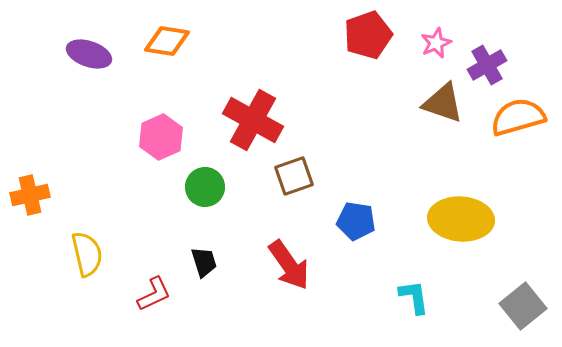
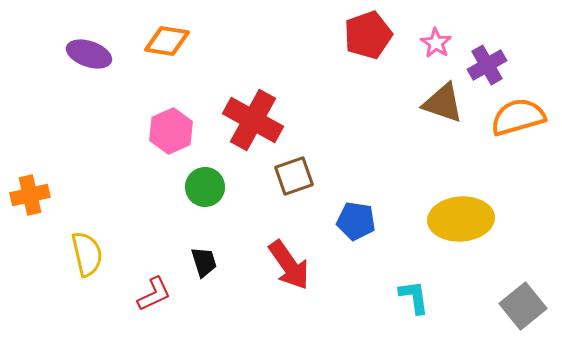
pink star: rotated 16 degrees counterclockwise
pink hexagon: moved 10 px right, 6 px up
yellow ellipse: rotated 8 degrees counterclockwise
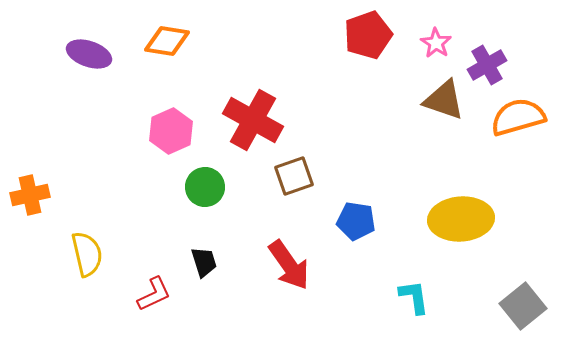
brown triangle: moved 1 px right, 3 px up
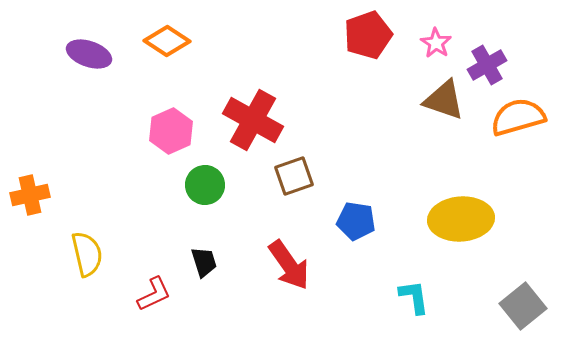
orange diamond: rotated 24 degrees clockwise
green circle: moved 2 px up
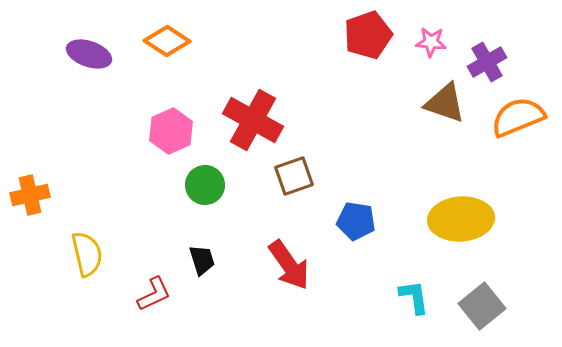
pink star: moved 5 px left, 1 px up; rotated 28 degrees counterclockwise
purple cross: moved 3 px up
brown triangle: moved 1 px right, 3 px down
orange semicircle: rotated 6 degrees counterclockwise
black trapezoid: moved 2 px left, 2 px up
gray square: moved 41 px left
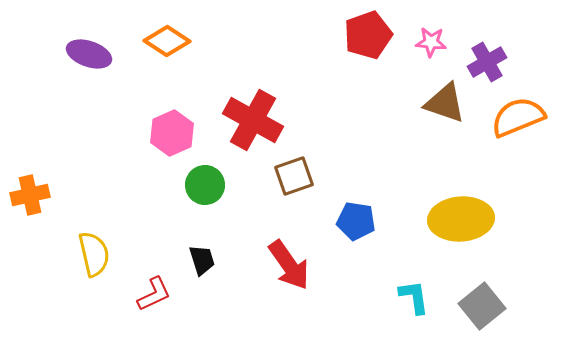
pink hexagon: moved 1 px right, 2 px down
yellow semicircle: moved 7 px right
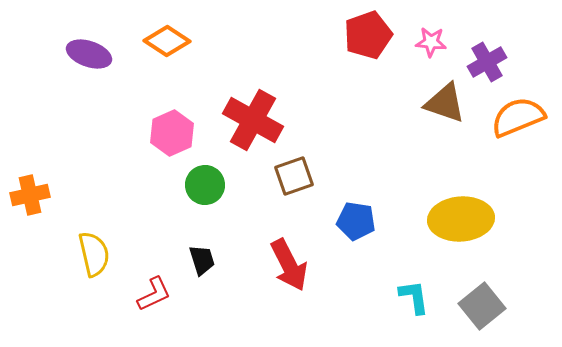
red arrow: rotated 8 degrees clockwise
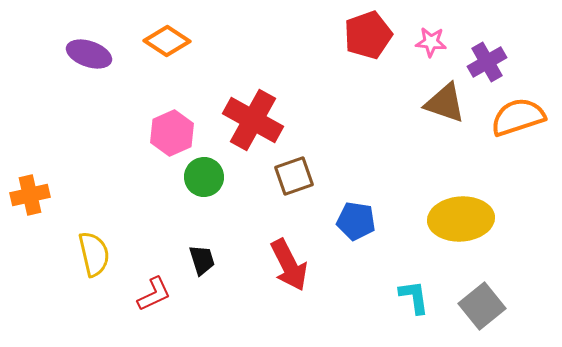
orange semicircle: rotated 4 degrees clockwise
green circle: moved 1 px left, 8 px up
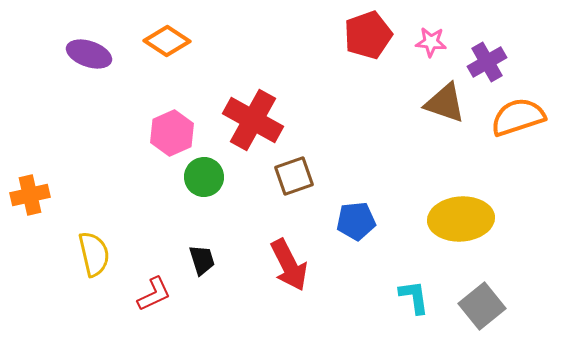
blue pentagon: rotated 15 degrees counterclockwise
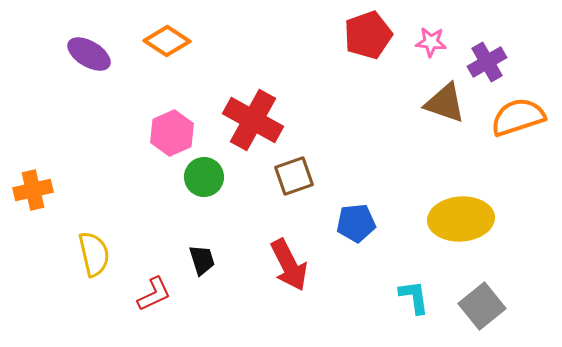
purple ellipse: rotated 12 degrees clockwise
orange cross: moved 3 px right, 5 px up
blue pentagon: moved 2 px down
